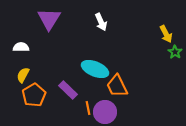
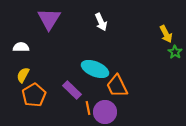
purple rectangle: moved 4 px right
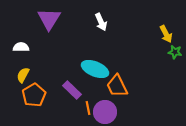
green star: rotated 24 degrees counterclockwise
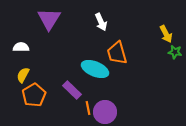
orange trapezoid: moved 33 px up; rotated 10 degrees clockwise
